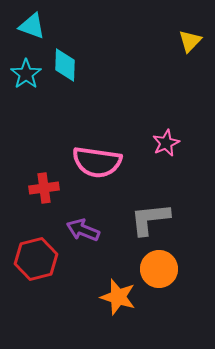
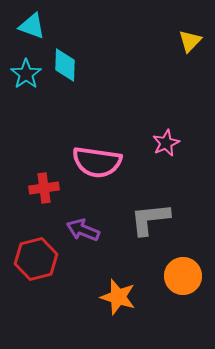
orange circle: moved 24 px right, 7 px down
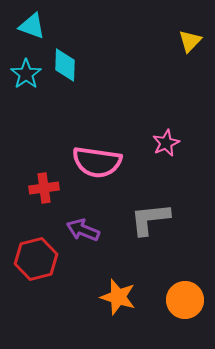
orange circle: moved 2 px right, 24 px down
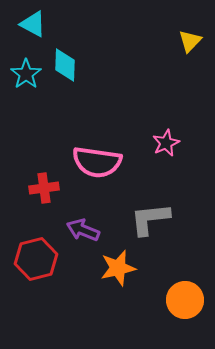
cyan triangle: moved 1 px right, 2 px up; rotated 8 degrees clockwise
orange star: moved 29 px up; rotated 30 degrees counterclockwise
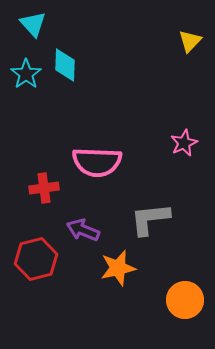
cyan triangle: rotated 20 degrees clockwise
pink star: moved 18 px right
pink semicircle: rotated 6 degrees counterclockwise
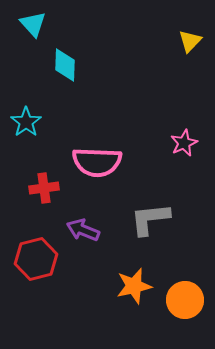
cyan star: moved 48 px down
orange star: moved 16 px right, 18 px down
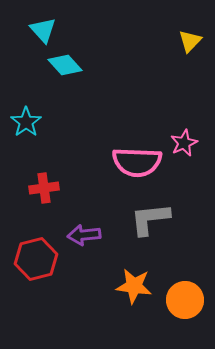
cyan triangle: moved 10 px right, 6 px down
cyan diamond: rotated 44 degrees counterclockwise
pink semicircle: moved 40 px right
purple arrow: moved 1 px right, 5 px down; rotated 28 degrees counterclockwise
orange star: rotated 21 degrees clockwise
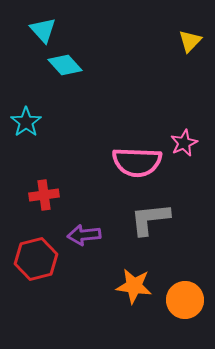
red cross: moved 7 px down
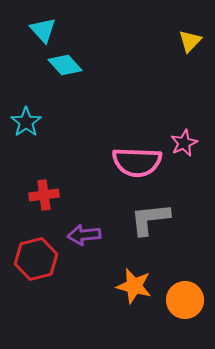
orange star: rotated 6 degrees clockwise
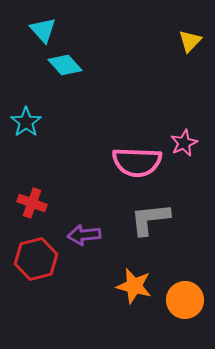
red cross: moved 12 px left, 8 px down; rotated 28 degrees clockwise
